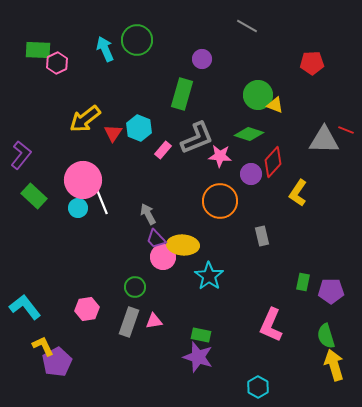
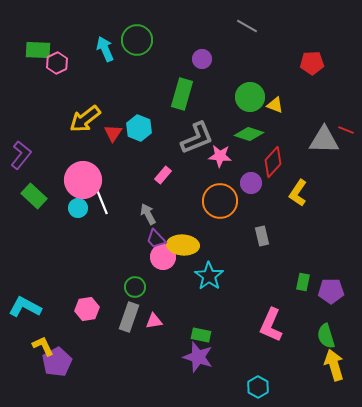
green circle at (258, 95): moved 8 px left, 2 px down
pink rectangle at (163, 150): moved 25 px down
purple circle at (251, 174): moved 9 px down
cyan L-shape at (25, 307): rotated 24 degrees counterclockwise
gray rectangle at (129, 322): moved 5 px up
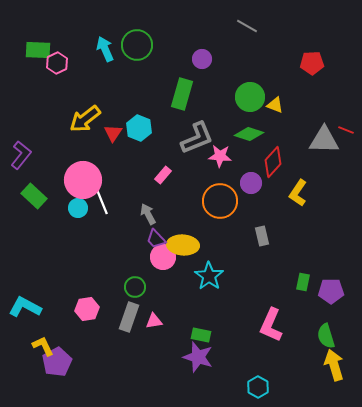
green circle at (137, 40): moved 5 px down
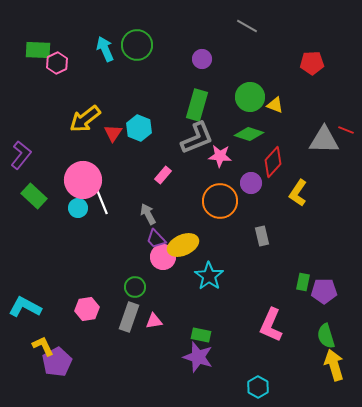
green rectangle at (182, 94): moved 15 px right, 11 px down
yellow ellipse at (183, 245): rotated 28 degrees counterclockwise
purple pentagon at (331, 291): moved 7 px left
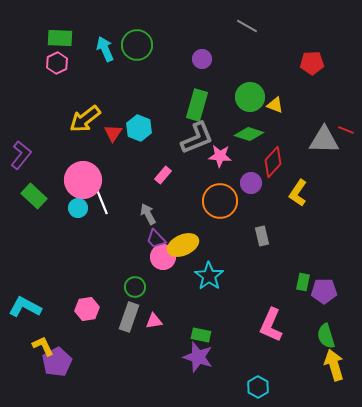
green rectangle at (38, 50): moved 22 px right, 12 px up
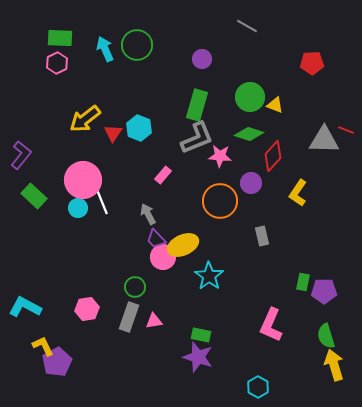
red diamond at (273, 162): moved 6 px up
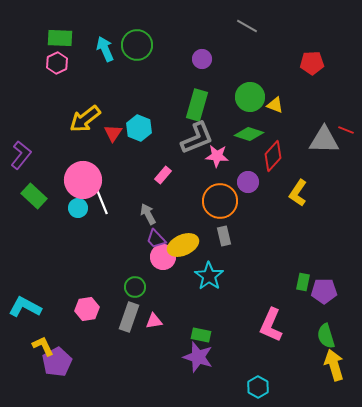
pink star at (220, 156): moved 3 px left
purple circle at (251, 183): moved 3 px left, 1 px up
gray rectangle at (262, 236): moved 38 px left
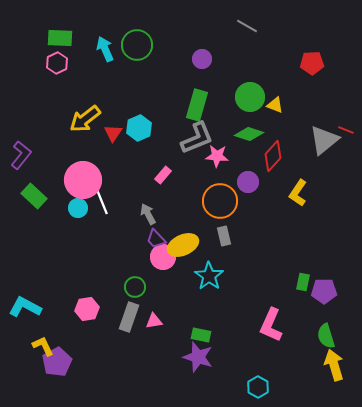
cyan hexagon at (139, 128): rotated 15 degrees clockwise
gray triangle at (324, 140): rotated 40 degrees counterclockwise
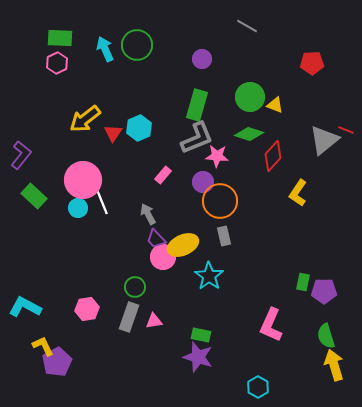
purple circle at (248, 182): moved 45 px left
